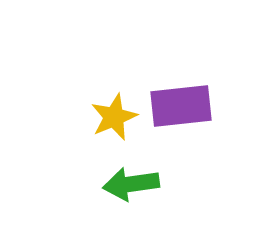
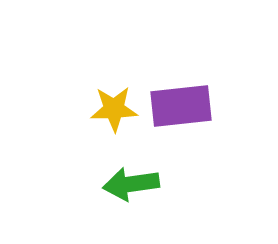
yellow star: moved 8 px up; rotated 21 degrees clockwise
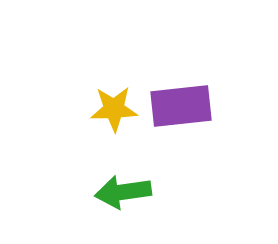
green arrow: moved 8 px left, 8 px down
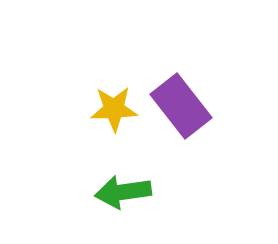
purple rectangle: rotated 58 degrees clockwise
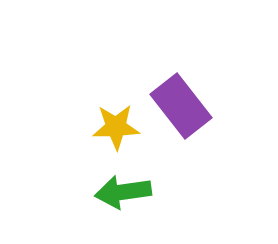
yellow star: moved 2 px right, 18 px down
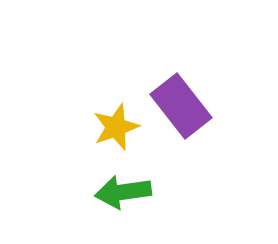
yellow star: rotated 18 degrees counterclockwise
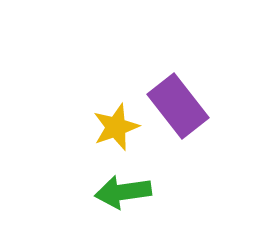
purple rectangle: moved 3 px left
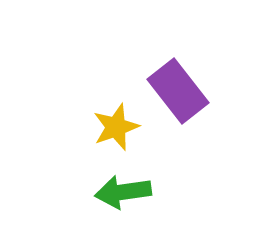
purple rectangle: moved 15 px up
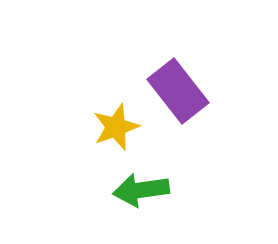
green arrow: moved 18 px right, 2 px up
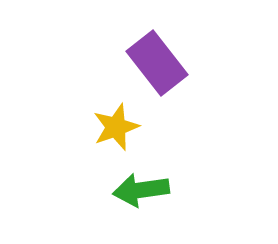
purple rectangle: moved 21 px left, 28 px up
